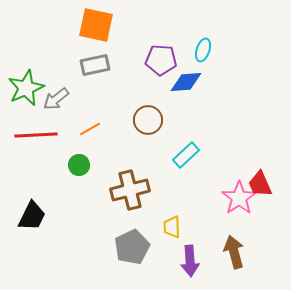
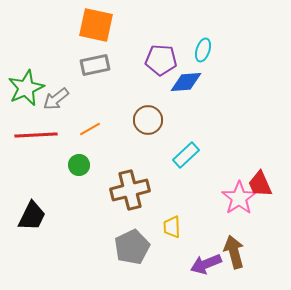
purple arrow: moved 16 px right, 3 px down; rotated 72 degrees clockwise
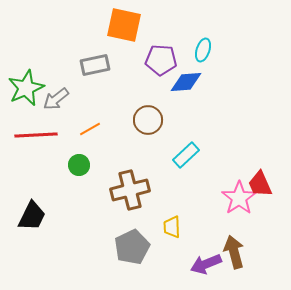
orange square: moved 28 px right
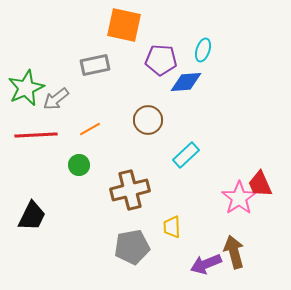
gray pentagon: rotated 16 degrees clockwise
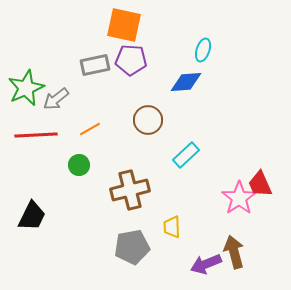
purple pentagon: moved 30 px left
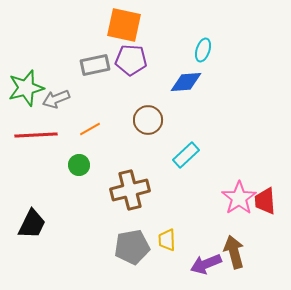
green star: rotated 9 degrees clockwise
gray arrow: rotated 16 degrees clockwise
red trapezoid: moved 5 px right, 17 px down; rotated 20 degrees clockwise
black trapezoid: moved 8 px down
yellow trapezoid: moved 5 px left, 13 px down
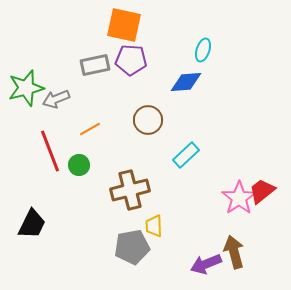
red line: moved 14 px right, 16 px down; rotated 72 degrees clockwise
red trapezoid: moved 3 px left, 10 px up; rotated 56 degrees clockwise
yellow trapezoid: moved 13 px left, 14 px up
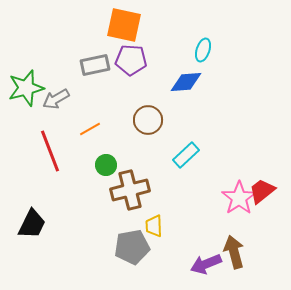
gray arrow: rotated 8 degrees counterclockwise
green circle: moved 27 px right
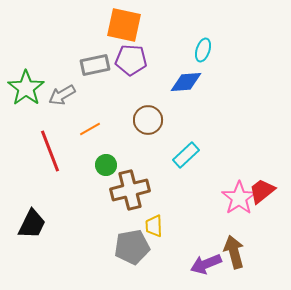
green star: rotated 21 degrees counterclockwise
gray arrow: moved 6 px right, 4 px up
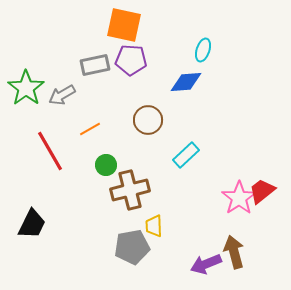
red line: rotated 9 degrees counterclockwise
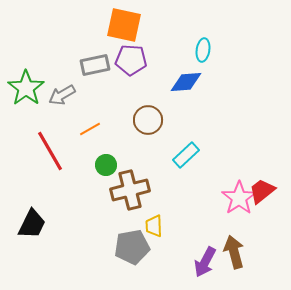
cyan ellipse: rotated 10 degrees counterclockwise
purple arrow: moved 1 px left, 2 px up; rotated 40 degrees counterclockwise
